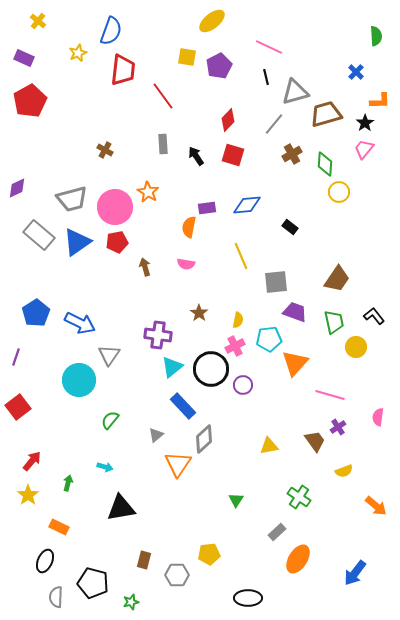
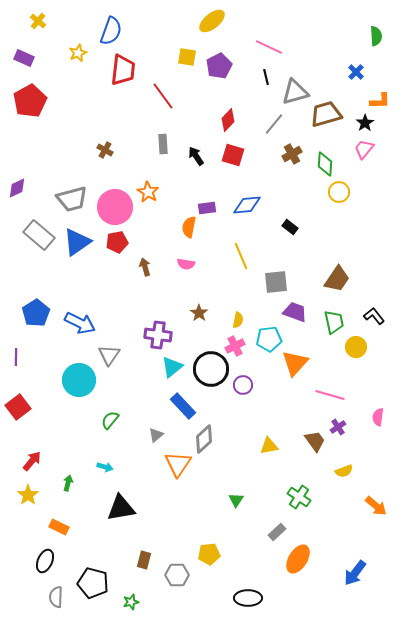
purple line at (16, 357): rotated 18 degrees counterclockwise
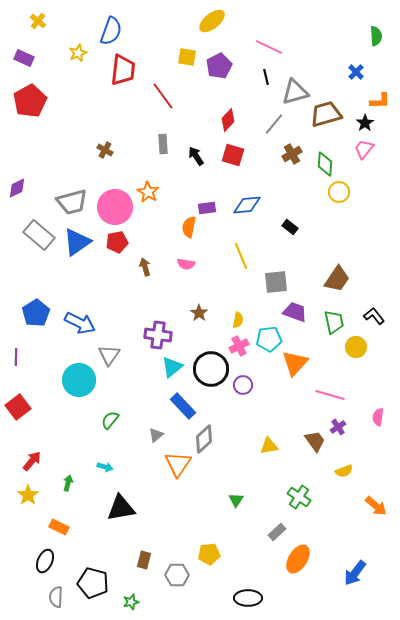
gray trapezoid at (72, 199): moved 3 px down
pink cross at (235, 346): moved 4 px right
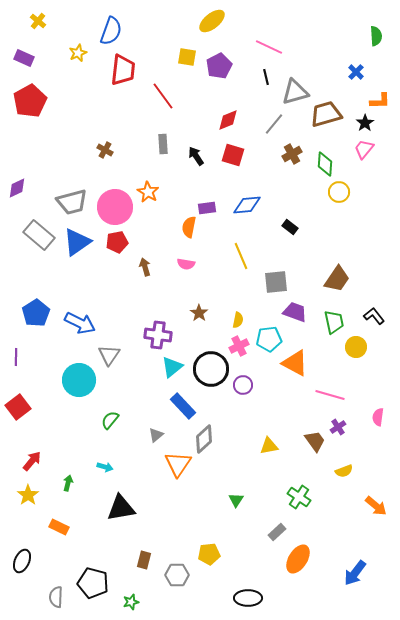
red diamond at (228, 120): rotated 25 degrees clockwise
orange triangle at (295, 363): rotated 44 degrees counterclockwise
black ellipse at (45, 561): moved 23 px left
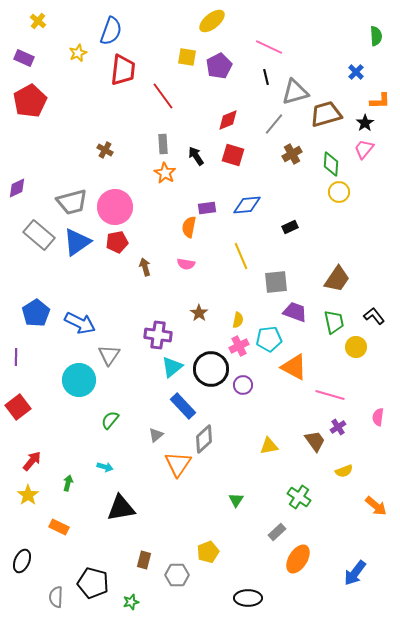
green diamond at (325, 164): moved 6 px right
orange star at (148, 192): moved 17 px right, 19 px up
black rectangle at (290, 227): rotated 63 degrees counterclockwise
orange triangle at (295, 363): moved 1 px left, 4 px down
yellow pentagon at (209, 554): moved 1 px left, 2 px up; rotated 15 degrees counterclockwise
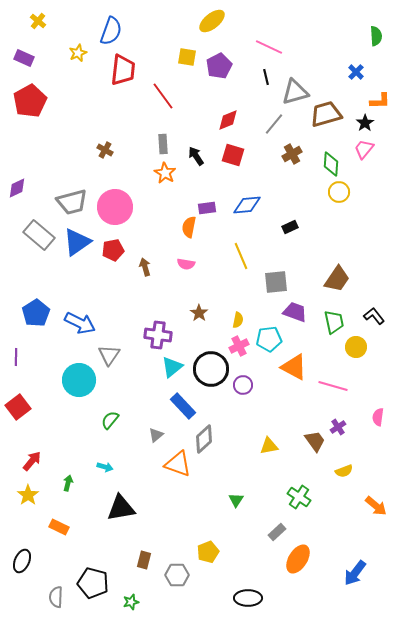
red pentagon at (117, 242): moved 4 px left, 8 px down
pink line at (330, 395): moved 3 px right, 9 px up
orange triangle at (178, 464): rotated 44 degrees counterclockwise
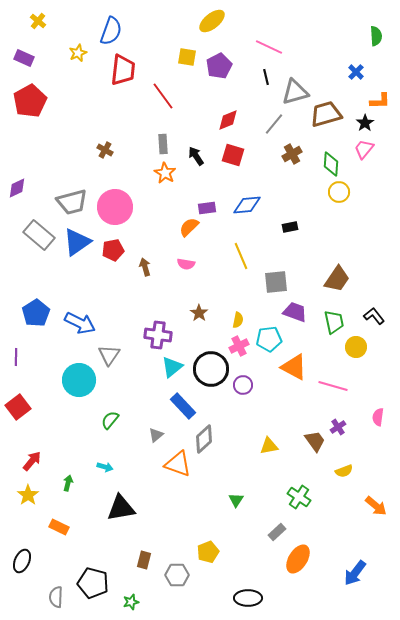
orange semicircle at (189, 227): rotated 35 degrees clockwise
black rectangle at (290, 227): rotated 14 degrees clockwise
